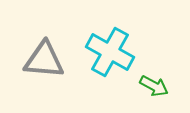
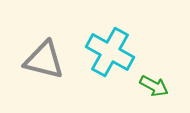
gray triangle: rotated 9 degrees clockwise
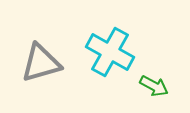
gray triangle: moved 3 px left, 3 px down; rotated 30 degrees counterclockwise
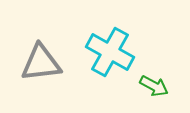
gray triangle: rotated 9 degrees clockwise
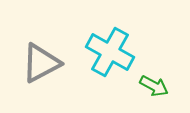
gray triangle: rotated 21 degrees counterclockwise
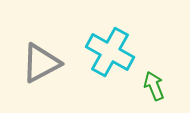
green arrow: rotated 140 degrees counterclockwise
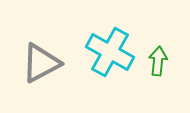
green arrow: moved 4 px right, 25 px up; rotated 28 degrees clockwise
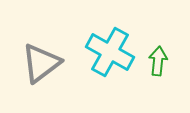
gray triangle: rotated 9 degrees counterclockwise
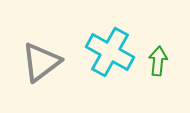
gray triangle: moved 1 px up
